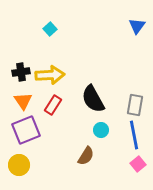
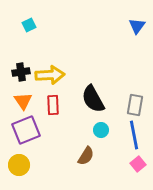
cyan square: moved 21 px left, 4 px up; rotated 16 degrees clockwise
red rectangle: rotated 36 degrees counterclockwise
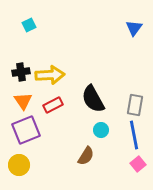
blue triangle: moved 3 px left, 2 px down
red rectangle: rotated 66 degrees clockwise
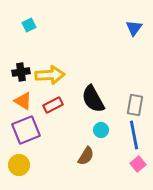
orange triangle: rotated 24 degrees counterclockwise
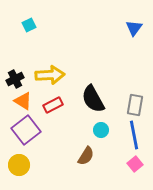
black cross: moved 6 px left, 7 px down; rotated 18 degrees counterclockwise
purple square: rotated 16 degrees counterclockwise
pink square: moved 3 px left
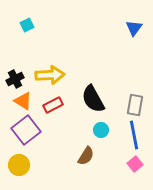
cyan square: moved 2 px left
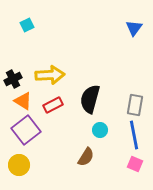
black cross: moved 2 px left
black semicircle: moved 3 px left; rotated 44 degrees clockwise
cyan circle: moved 1 px left
brown semicircle: moved 1 px down
pink square: rotated 28 degrees counterclockwise
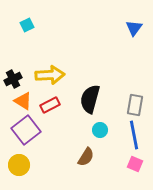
red rectangle: moved 3 px left
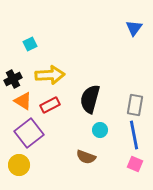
cyan square: moved 3 px right, 19 px down
purple square: moved 3 px right, 3 px down
brown semicircle: rotated 78 degrees clockwise
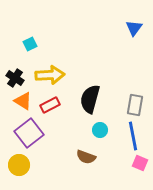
black cross: moved 2 px right, 1 px up; rotated 30 degrees counterclockwise
blue line: moved 1 px left, 1 px down
pink square: moved 5 px right, 1 px up
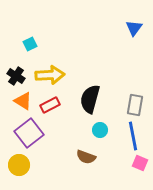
black cross: moved 1 px right, 2 px up
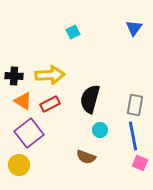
cyan square: moved 43 px right, 12 px up
black cross: moved 2 px left; rotated 30 degrees counterclockwise
red rectangle: moved 1 px up
